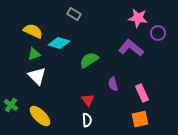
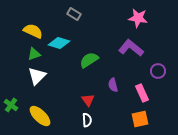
purple circle: moved 38 px down
white triangle: rotated 30 degrees clockwise
purple semicircle: moved 1 px down
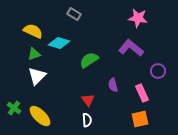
green cross: moved 3 px right, 3 px down
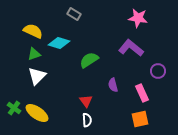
red triangle: moved 2 px left, 1 px down
yellow ellipse: moved 3 px left, 3 px up; rotated 10 degrees counterclockwise
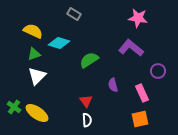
green cross: moved 1 px up
